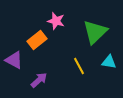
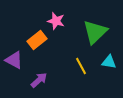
yellow line: moved 2 px right
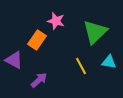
orange rectangle: rotated 18 degrees counterclockwise
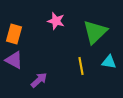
orange rectangle: moved 23 px left, 6 px up; rotated 18 degrees counterclockwise
yellow line: rotated 18 degrees clockwise
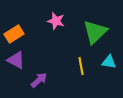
orange rectangle: rotated 42 degrees clockwise
purple triangle: moved 2 px right
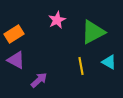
pink star: moved 1 px right, 1 px up; rotated 30 degrees clockwise
green triangle: moved 2 px left; rotated 16 degrees clockwise
cyan triangle: rotated 21 degrees clockwise
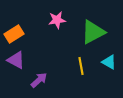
pink star: rotated 18 degrees clockwise
